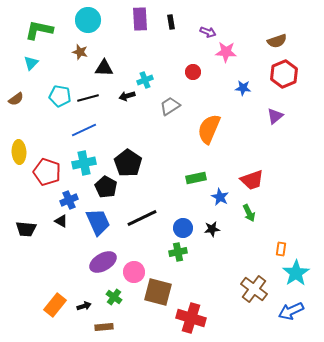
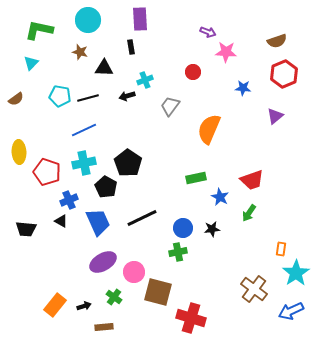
black rectangle at (171, 22): moved 40 px left, 25 px down
gray trapezoid at (170, 106): rotated 20 degrees counterclockwise
green arrow at (249, 213): rotated 60 degrees clockwise
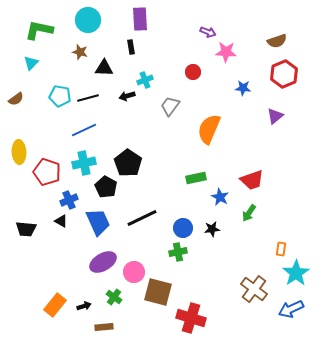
blue arrow at (291, 311): moved 2 px up
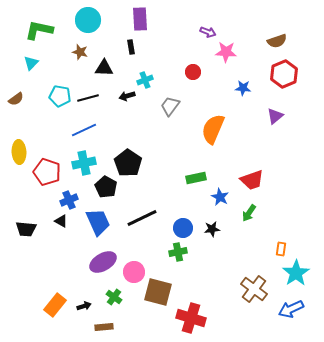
orange semicircle at (209, 129): moved 4 px right
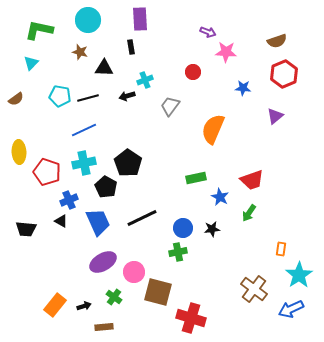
cyan star at (296, 273): moved 3 px right, 2 px down
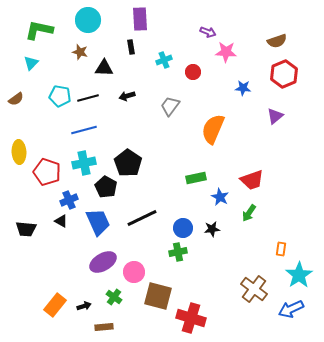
cyan cross at (145, 80): moved 19 px right, 20 px up
blue line at (84, 130): rotated 10 degrees clockwise
brown square at (158, 292): moved 4 px down
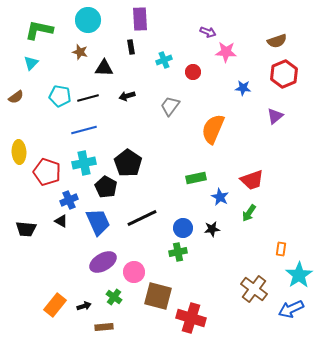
brown semicircle at (16, 99): moved 2 px up
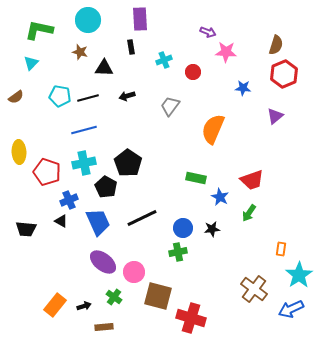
brown semicircle at (277, 41): moved 1 px left, 4 px down; rotated 54 degrees counterclockwise
green rectangle at (196, 178): rotated 24 degrees clockwise
purple ellipse at (103, 262): rotated 68 degrees clockwise
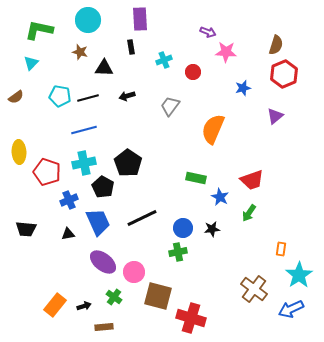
blue star at (243, 88): rotated 21 degrees counterclockwise
black pentagon at (106, 187): moved 3 px left
black triangle at (61, 221): moved 7 px right, 13 px down; rotated 40 degrees counterclockwise
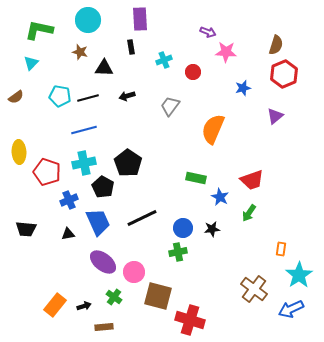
red cross at (191, 318): moved 1 px left, 2 px down
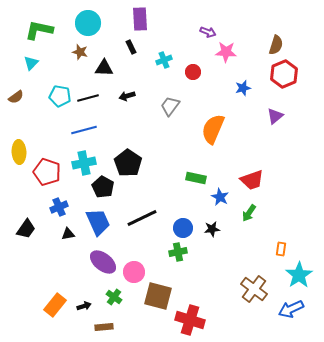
cyan circle at (88, 20): moved 3 px down
black rectangle at (131, 47): rotated 16 degrees counterclockwise
blue cross at (69, 200): moved 10 px left, 7 px down
black trapezoid at (26, 229): rotated 60 degrees counterclockwise
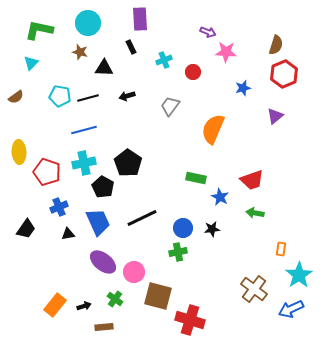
green arrow at (249, 213): moved 6 px right; rotated 66 degrees clockwise
green cross at (114, 297): moved 1 px right, 2 px down
